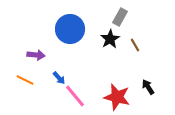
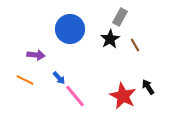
red star: moved 6 px right, 1 px up; rotated 12 degrees clockwise
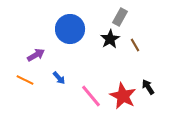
purple arrow: rotated 36 degrees counterclockwise
pink line: moved 16 px right
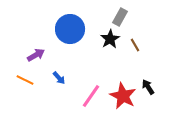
pink line: rotated 75 degrees clockwise
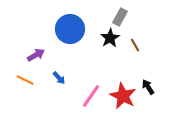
black star: moved 1 px up
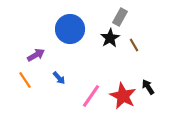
brown line: moved 1 px left
orange line: rotated 30 degrees clockwise
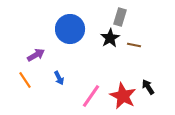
gray rectangle: rotated 12 degrees counterclockwise
brown line: rotated 48 degrees counterclockwise
blue arrow: rotated 16 degrees clockwise
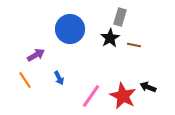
black arrow: rotated 35 degrees counterclockwise
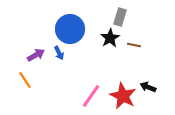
blue arrow: moved 25 px up
